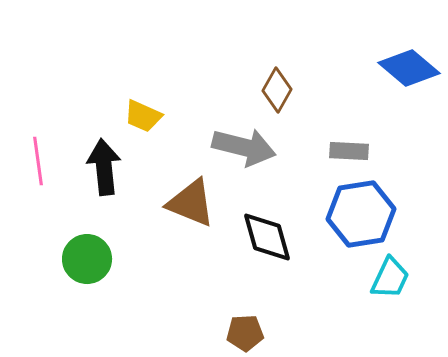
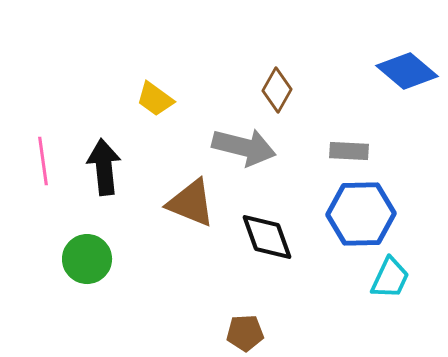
blue diamond: moved 2 px left, 3 px down
yellow trapezoid: moved 12 px right, 17 px up; rotated 12 degrees clockwise
pink line: moved 5 px right
blue hexagon: rotated 8 degrees clockwise
black diamond: rotated 4 degrees counterclockwise
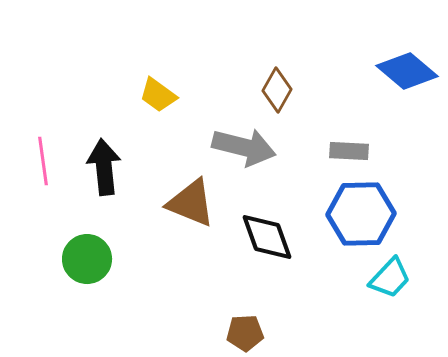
yellow trapezoid: moved 3 px right, 4 px up
cyan trapezoid: rotated 18 degrees clockwise
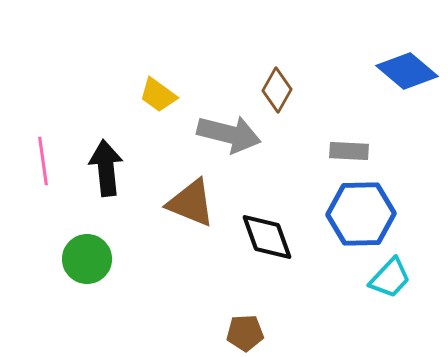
gray arrow: moved 15 px left, 13 px up
black arrow: moved 2 px right, 1 px down
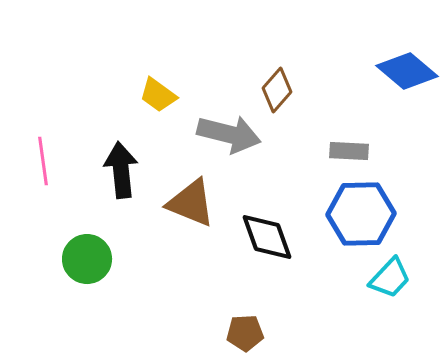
brown diamond: rotated 12 degrees clockwise
black arrow: moved 15 px right, 2 px down
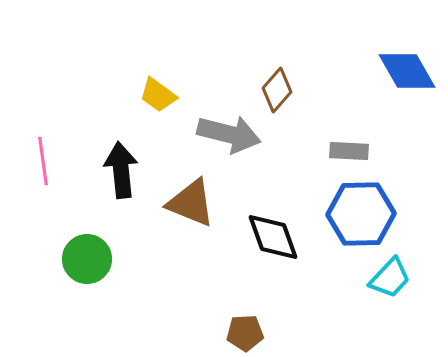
blue diamond: rotated 20 degrees clockwise
black diamond: moved 6 px right
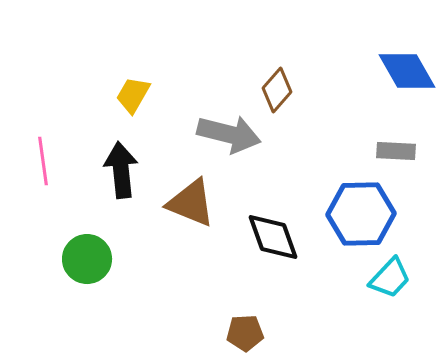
yellow trapezoid: moved 25 px left; rotated 84 degrees clockwise
gray rectangle: moved 47 px right
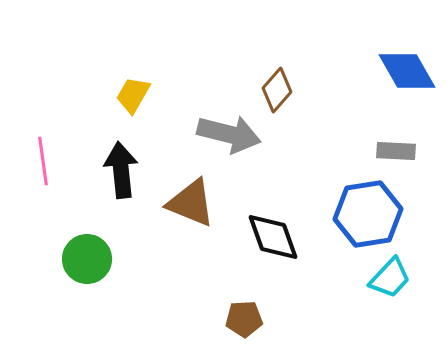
blue hexagon: moved 7 px right; rotated 8 degrees counterclockwise
brown pentagon: moved 1 px left, 14 px up
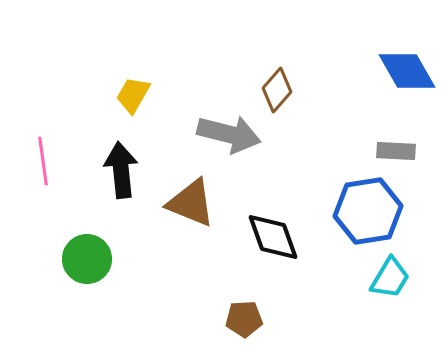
blue hexagon: moved 3 px up
cyan trapezoid: rotated 12 degrees counterclockwise
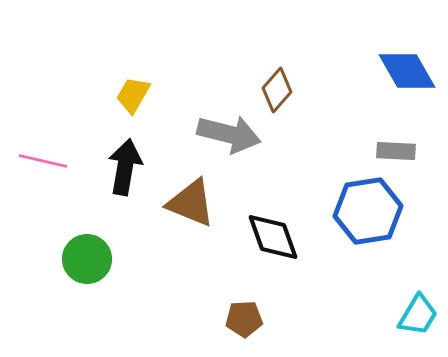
pink line: rotated 69 degrees counterclockwise
black arrow: moved 4 px right, 3 px up; rotated 16 degrees clockwise
cyan trapezoid: moved 28 px right, 37 px down
